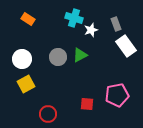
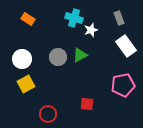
gray rectangle: moved 3 px right, 6 px up
pink pentagon: moved 6 px right, 10 px up
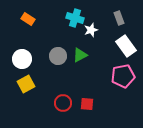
cyan cross: moved 1 px right
gray circle: moved 1 px up
pink pentagon: moved 9 px up
red circle: moved 15 px right, 11 px up
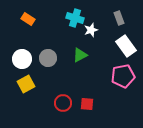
gray circle: moved 10 px left, 2 px down
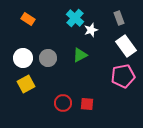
cyan cross: rotated 24 degrees clockwise
white circle: moved 1 px right, 1 px up
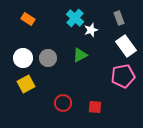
red square: moved 8 px right, 3 px down
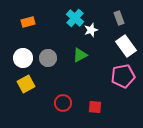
orange rectangle: moved 3 px down; rotated 48 degrees counterclockwise
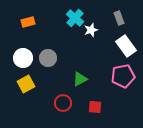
green triangle: moved 24 px down
